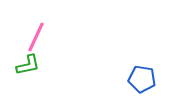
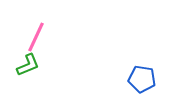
green L-shape: rotated 10 degrees counterclockwise
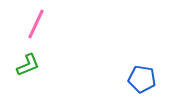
pink line: moved 13 px up
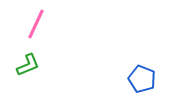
blue pentagon: rotated 12 degrees clockwise
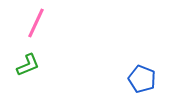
pink line: moved 1 px up
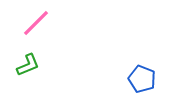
pink line: rotated 20 degrees clockwise
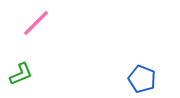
green L-shape: moved 7 px left, 9 px down
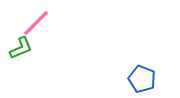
green L-shape: moved 26 px up
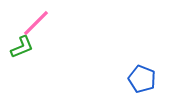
green L-shape: moved 1 px right, 1 px up
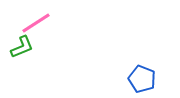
pink line: rotated 12 degrees clockwise
